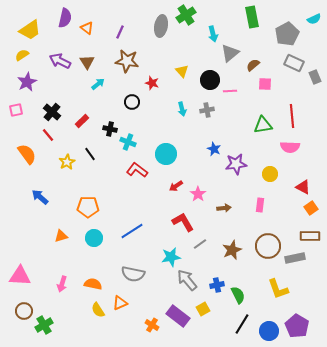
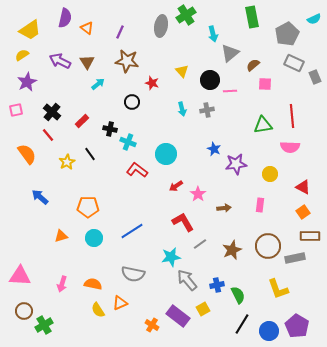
orange square at (311, 208): moved 8 px left, 4 px down
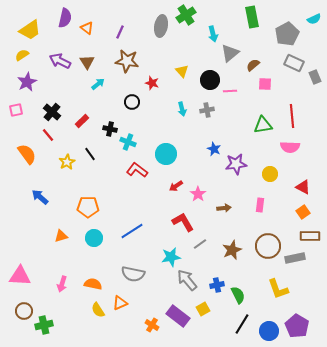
green cross at (44, 325): rotated 18 degrees clockwise
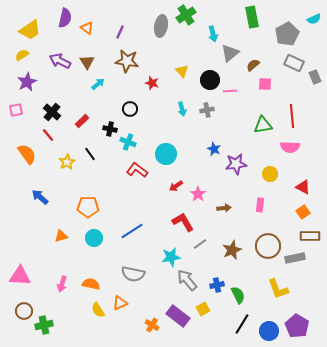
black circle at (132, 102): moved 2 px left, 7 px down
orange semicircle at (93, 284): moved 2 px left
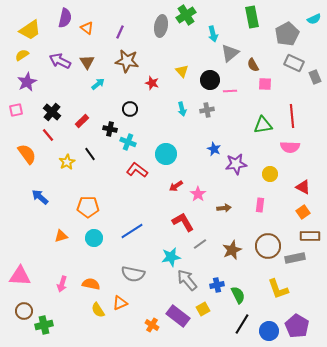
brown semicircle at (253, 65): rotated 80 degrees counterclockwise
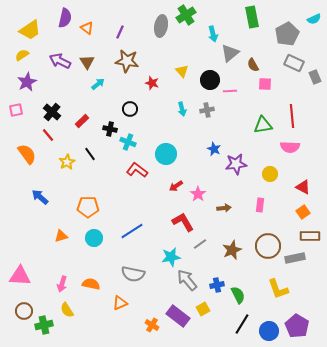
yellow semicircle at (98, 310): moved 31 px left
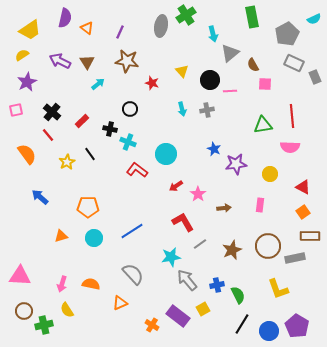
gray semicircle at (133, 274): rotated 145 degrees counterclockwise
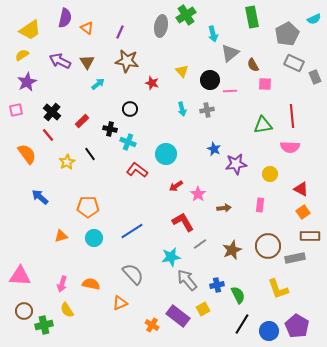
red triangle at (303, 187): moved 2 px left, 2 px down
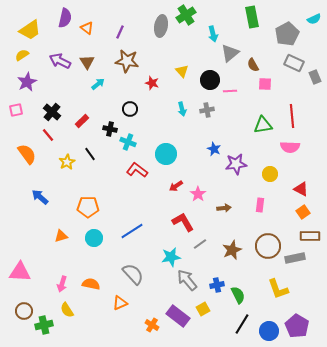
pink triangle at (20, 276): moved 4 px up
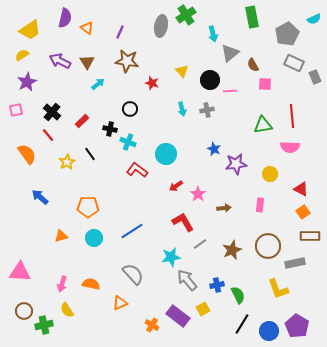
gray rectangle at (295, 258): moved 5 px down
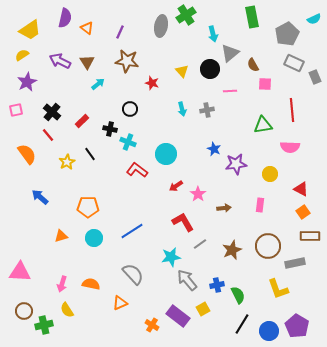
black circle at (210, 80): moved 11 px up
red line at (292, 116): moved 6 px up
